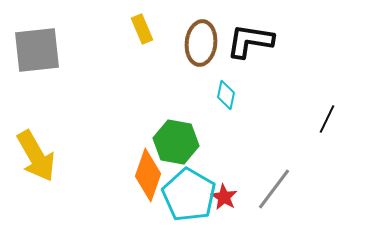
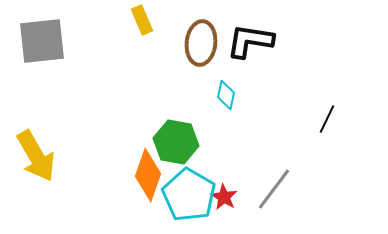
yellow rectangle: moved 9 px up
gray square: moved 5 px right, 9 px up
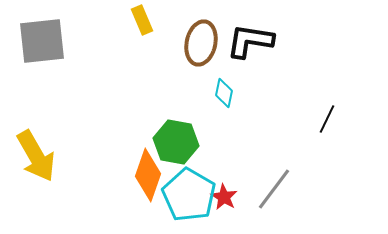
brown ellipse: rotated 6 degrees clockwise
cyan diamond: moved 2 px left, 2 px up
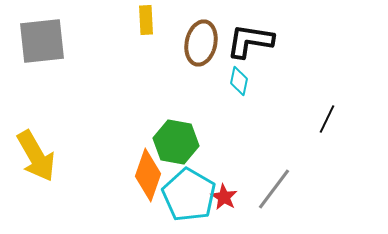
yellow rectangle: moved 4 px right; rotated 20 degrees clockwise
cyan diamond: moved 15 px right, 12 px up
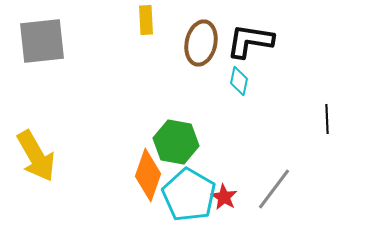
black line: rotated 28 degrees counterclockwise
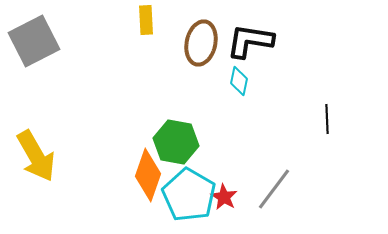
gray square: moved 8 px left; rotated 21 degrees counterclockwise
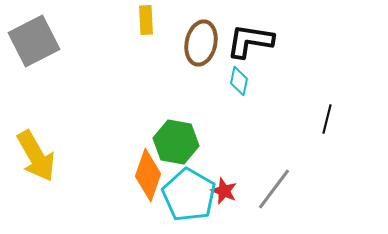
black line: rotated 16 degrees clockwise
red star: moved 6 px up; rotated 8 degrees counterclockwise
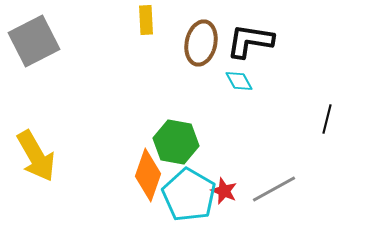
cyan diamond: rotated 40 degrees counterclockwise
gray line: rotated 24 degrees clockwise
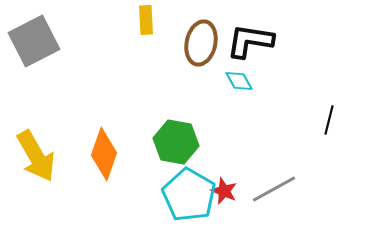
black line: moved 2 px right, 1 px down
orange diamond: moved 44 px left, 21 px up
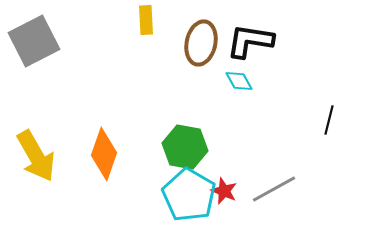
green hexagon: moved 9 px right, 5 px down
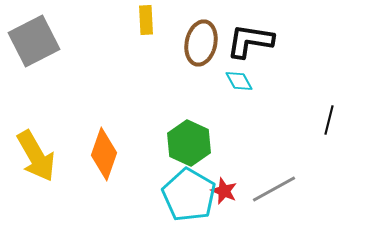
green hexagon: moved 4 px right, 4 px up; rotated 15 degrees clockwise
